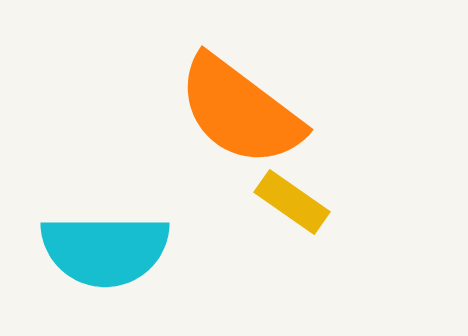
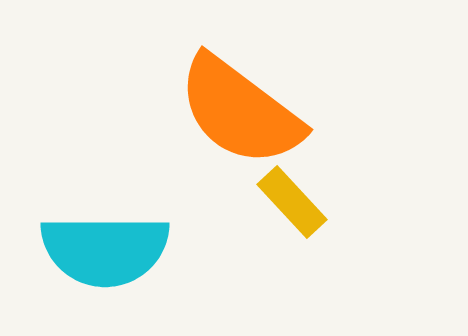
yellow rectangle: rotated 12 degrees clockwise
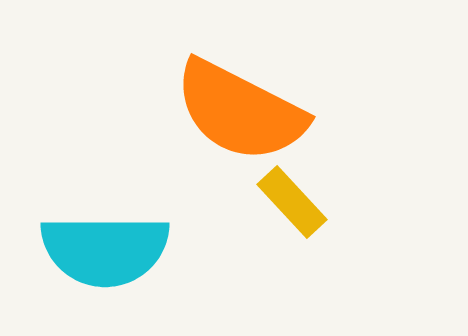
orange semicircle: rotated 10 degrees counterclockwise
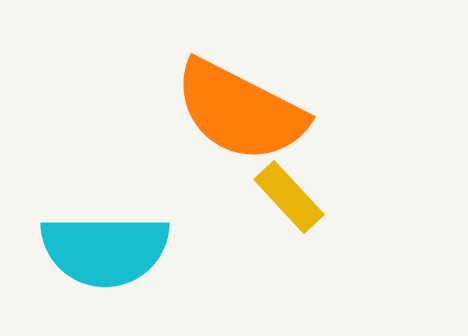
yellow rectangle: moved 3 px left, 5 px up
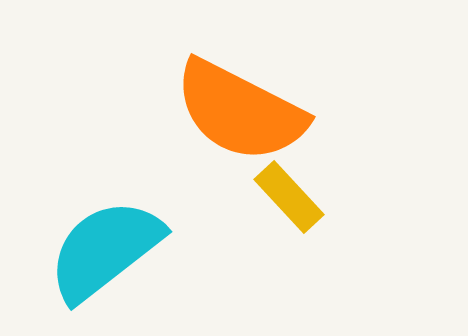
cyan semicircle: rotated 142 degrees clockwise
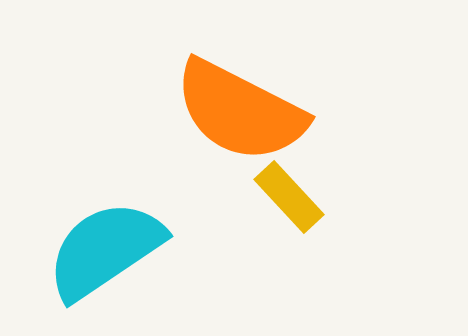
cyan semicircle: rotated 4 degrees clockwise
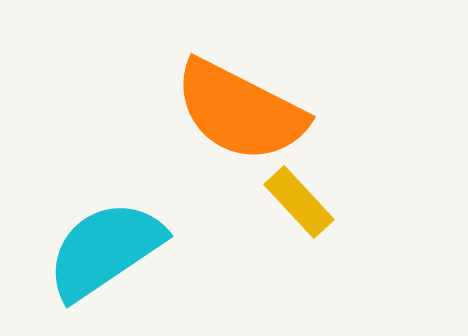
yellow rectangle: moved 10 px right, 5 px down
